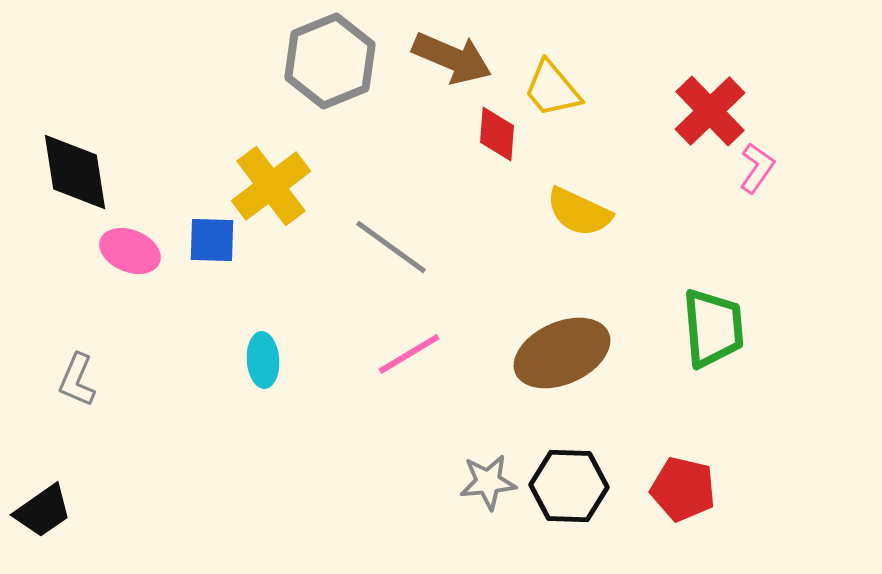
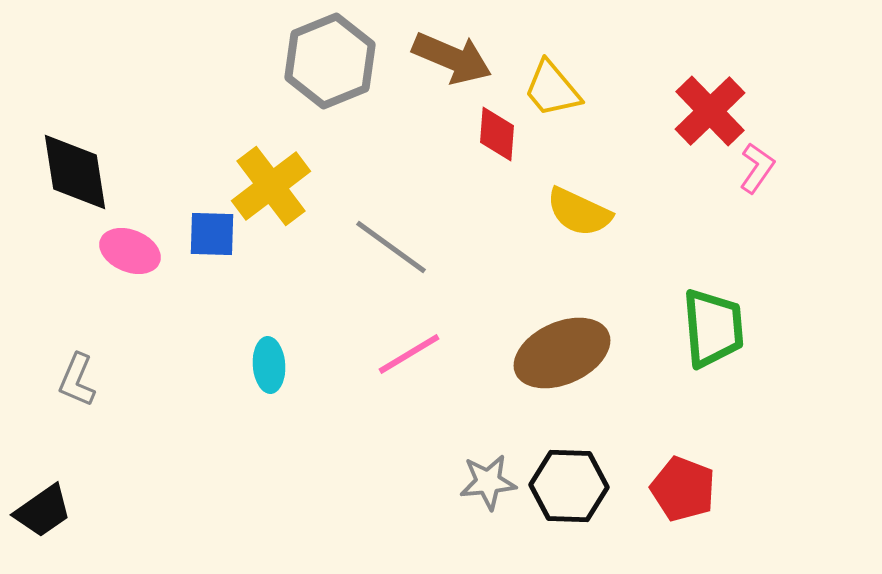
blue square: moved 6 px up
cyan ellipse: moved 6 px right, 5 px down
red pentagon: rotated 8 degrees clockwise
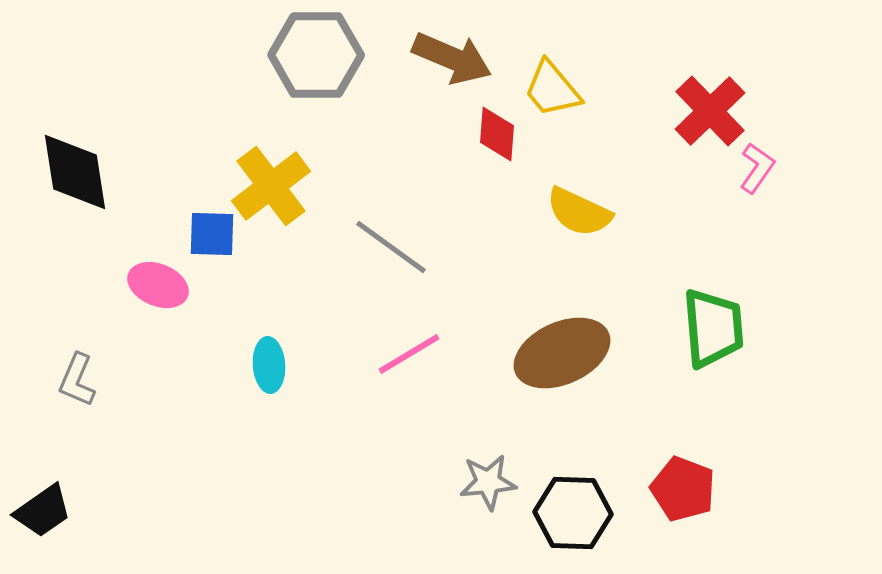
gray hexagon: moved 14 px left, 6 px up; rotated 22 degrees clockwise
pink ellipse: moved 28 px right, 34 px down
black hexagon: moved 4 px right, 27 px down
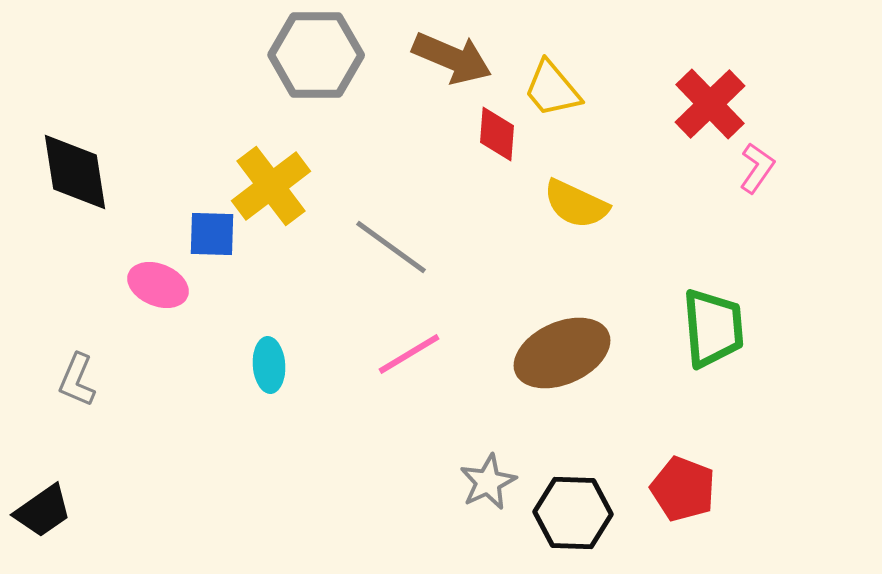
red cross: moved 7 px up
yellow semicircle: moved 3 px left, 8 px up
gray star: rotated 20 degrees counterclockwise
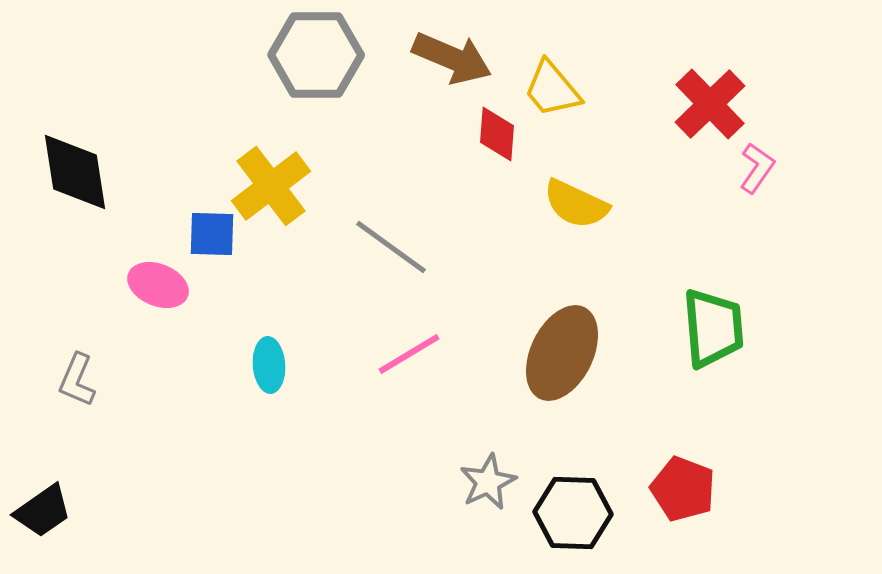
brown ellipse: rotated 40 degrees counterclockwise
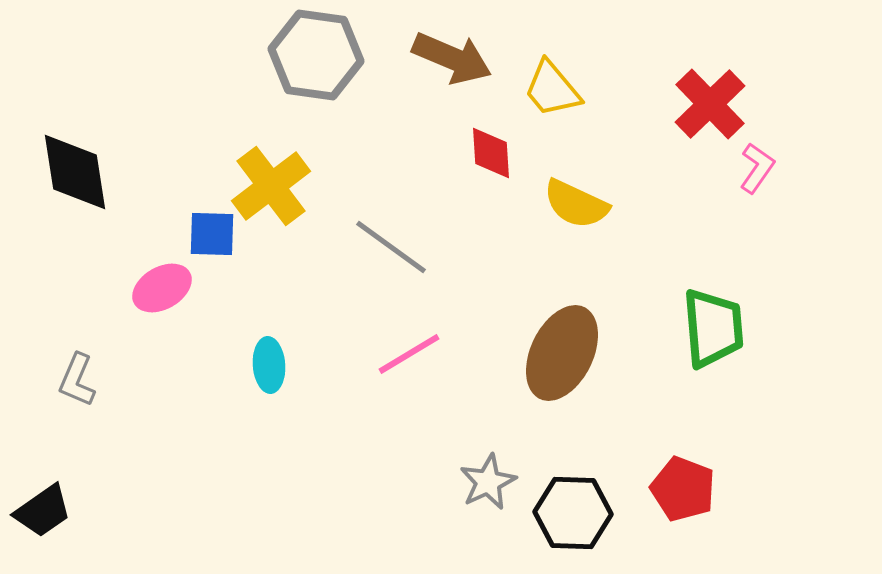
gray hexagon: rotated 8 degrees clockwise
red diamond: moved 6 px left, 19 px down; rotated 8 degrees counterclockwise
pink ellipse: moved 4 px right, 3 px down; rotated 52 degrees counterclockwise
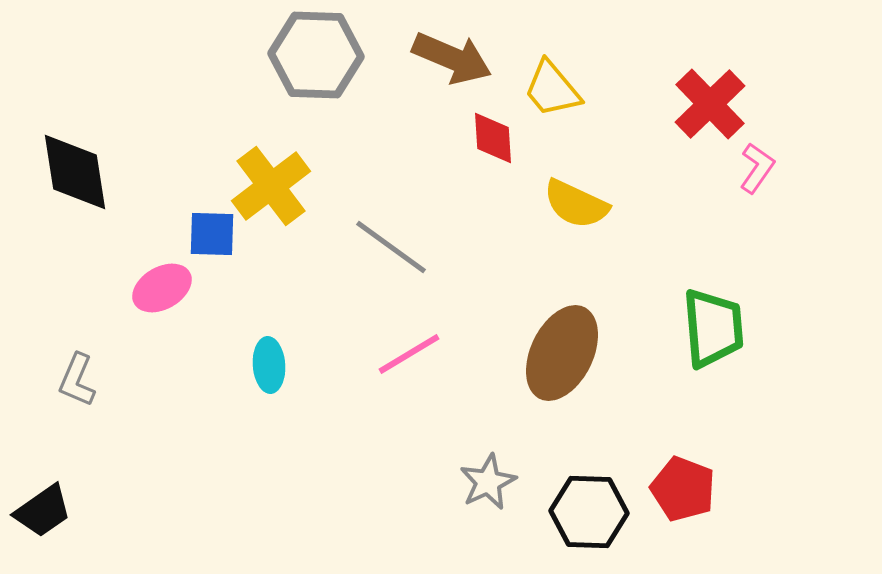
gray hexagon: rotated 6 degrees counterclockwise
red diamond: moved 2 px right, 15 px up
black hexagon: moved 16 px right, 1 px up
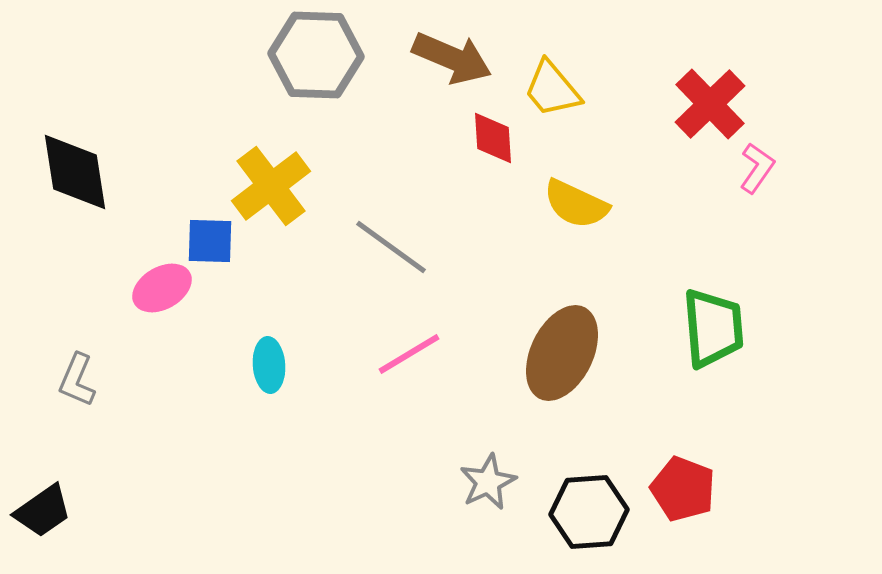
blue square: moved 2 px left, 7 px down
black hexagon: rotated 6 degrees counterclockwise
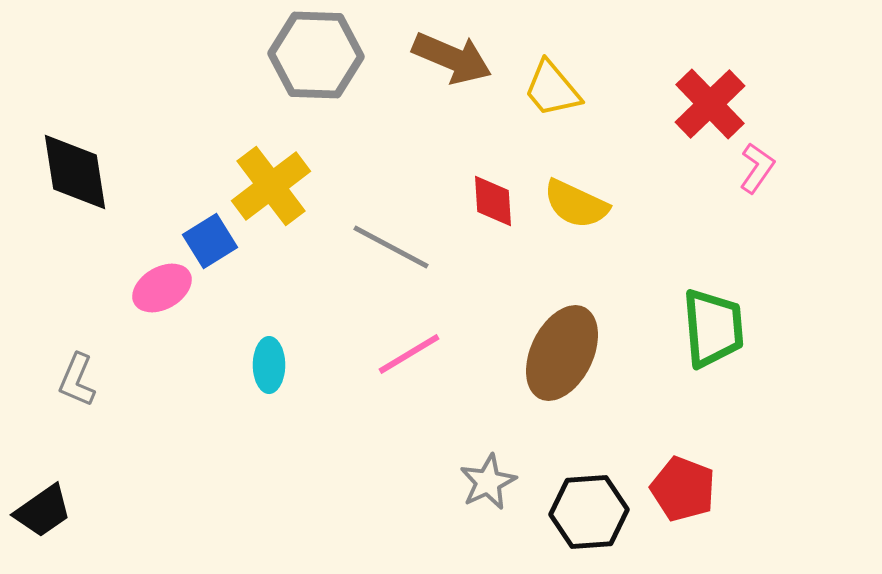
red diamond: moved 63 px down
blue square: rotated 34 degrees counterclockwise
gray line: rotated 8 degrees counterclockwise
cyan ellipse: rotated 4 degrees clockwise
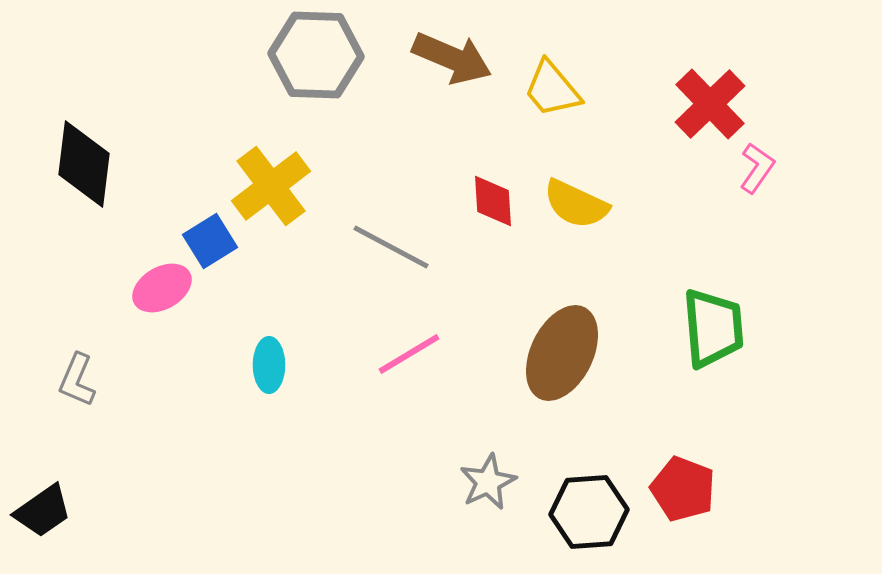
black diamond: moved 9 px right, 8 px up; rotated 16 degrees clockwise
